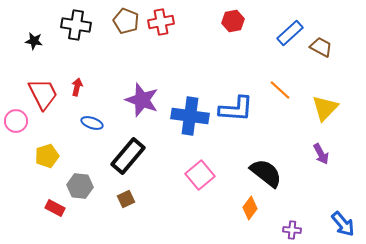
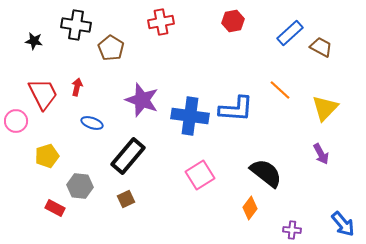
brown pentagon: moved 15 px left, 27 px down; rotated 10 degrees clockwise
pink square: rotated 8 degrees clockwise
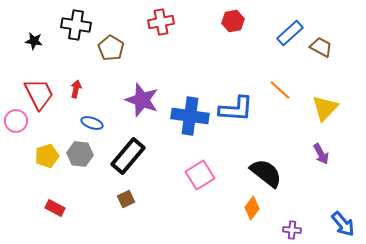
red arrow: moved 1 px left, 2 px down
red trapezoid: moved 4 px left
gray hexagon: moved 32 px up
orange diamond: moved 2 px right
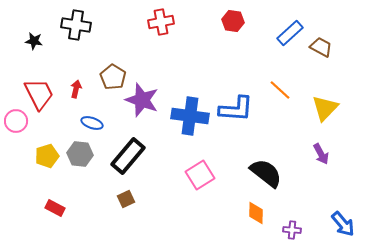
red hexagon: rotated 20 degrees clockwise
brown pentagon: moved 2 px right, 29 px down
orange diamond: moved 4 px right, 5 px down; rotated 35 degrees counterclockwise
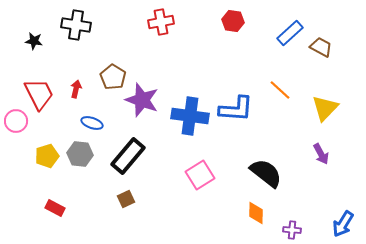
blue arrow: rotated 72 degrees clockwise
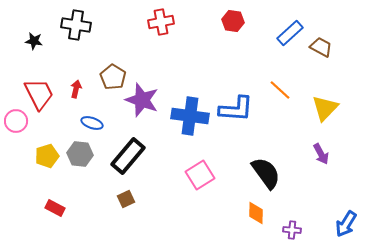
black semicircle: rotated 16 degrees clockwise
blue arrow: moved 3 px right
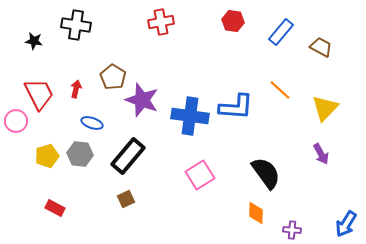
blue rectangle: moved 9 px left, 1 px up; rotated 8 degrees counterclockwise
blue L-shape: moved 2 px up
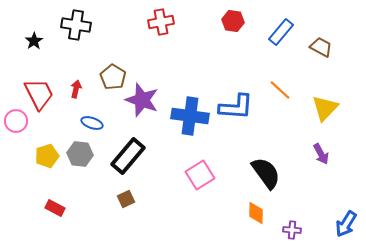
black star: rotated 30 degrees clockwise
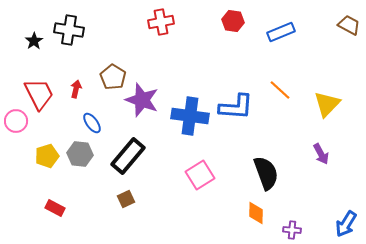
black cross: moved 7 px left, 5 px down
blue rectangle: rotated 28 degrees clockwise
brown trapezoid: moved 28 px right, 22 px up
yellow triangle: moved 2 px right, 4 px up
blue ellipse: rotated 35 degrees clockwise
black semicircle: rotated 16 degrees clockwise
